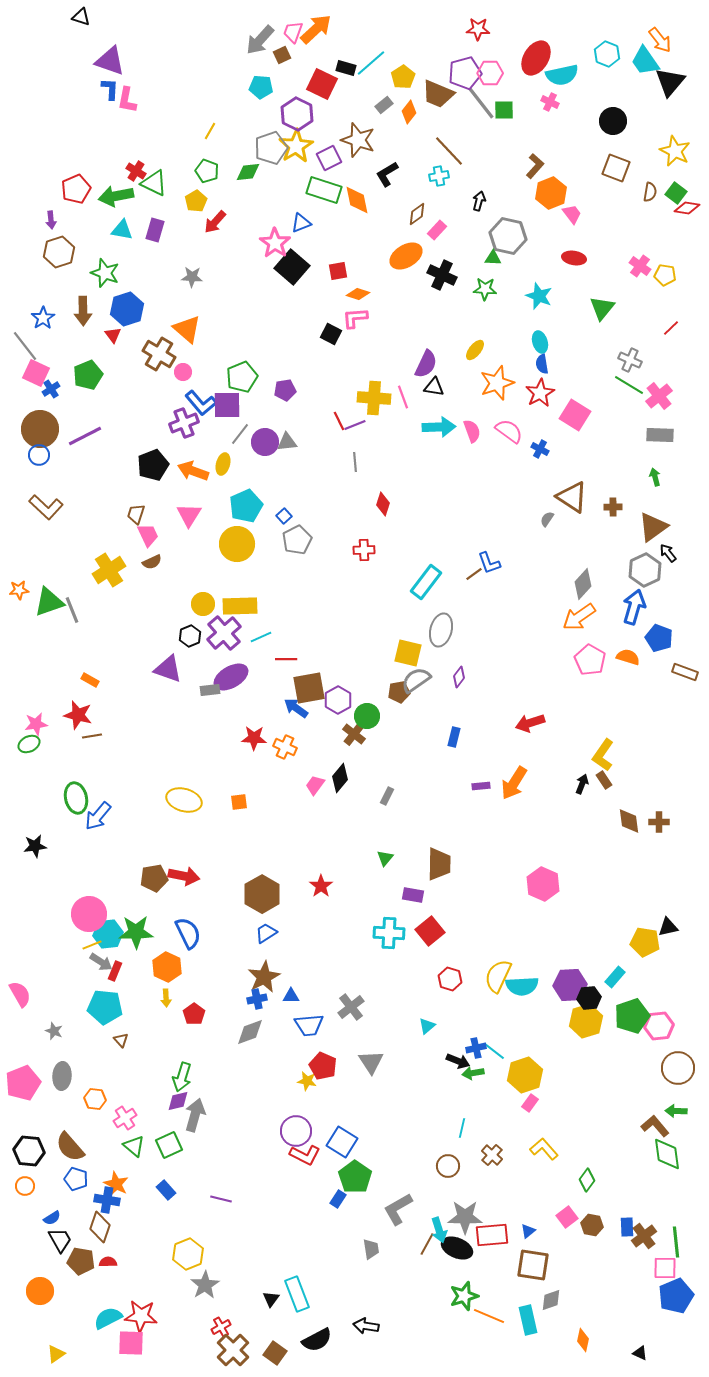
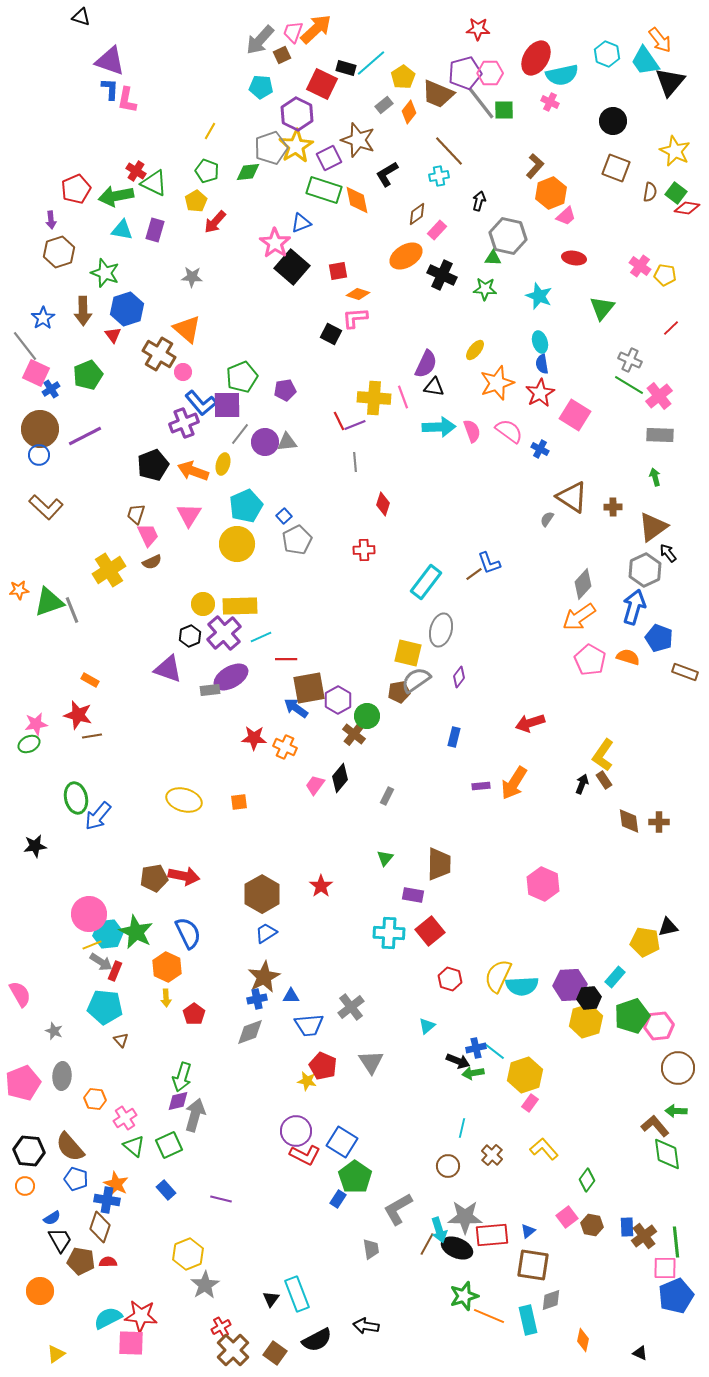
pink trapezoid at (572, 214): moved 6 px left, 2 px down; rotated 85 degrees clockwise
green star at (136, 932): rotated 28 degrees clockwise
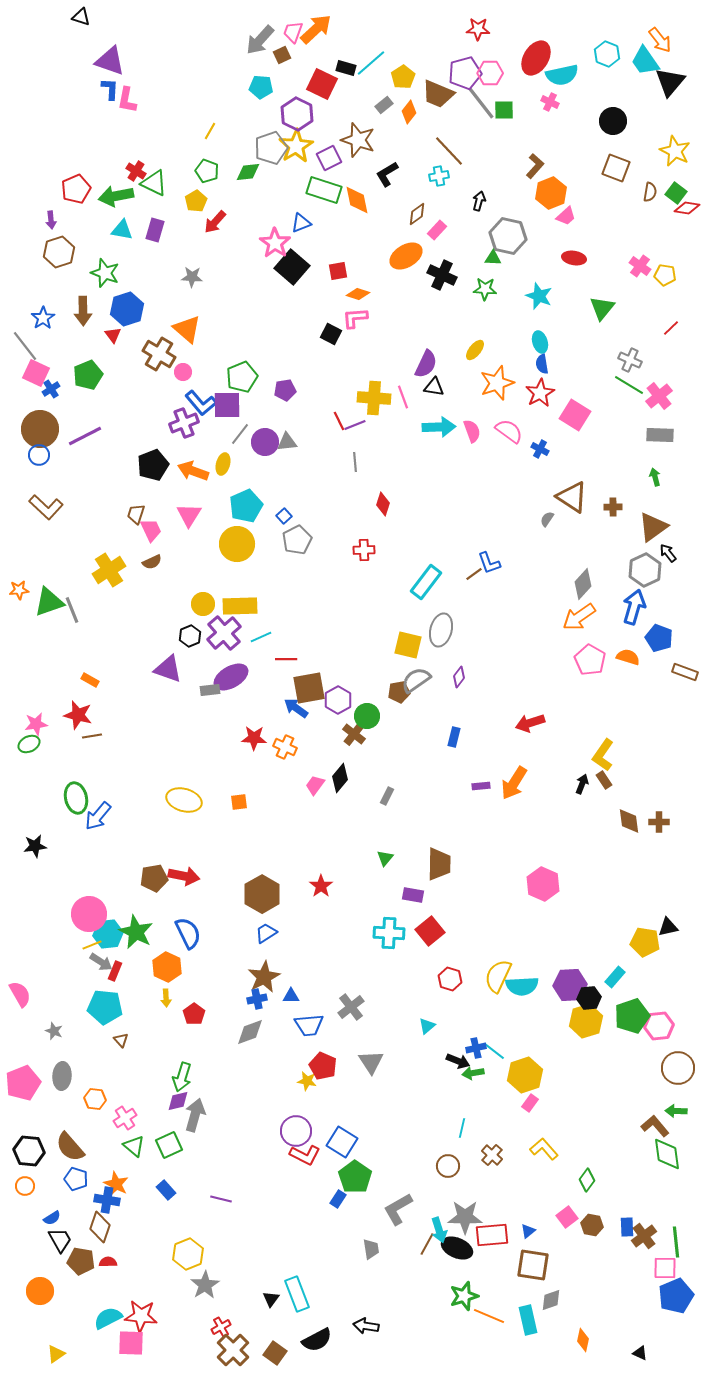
pink trapezoid at (148, 535): moved 3 px right, 5 px up
yellow square at (408, 653): moved 8 px up
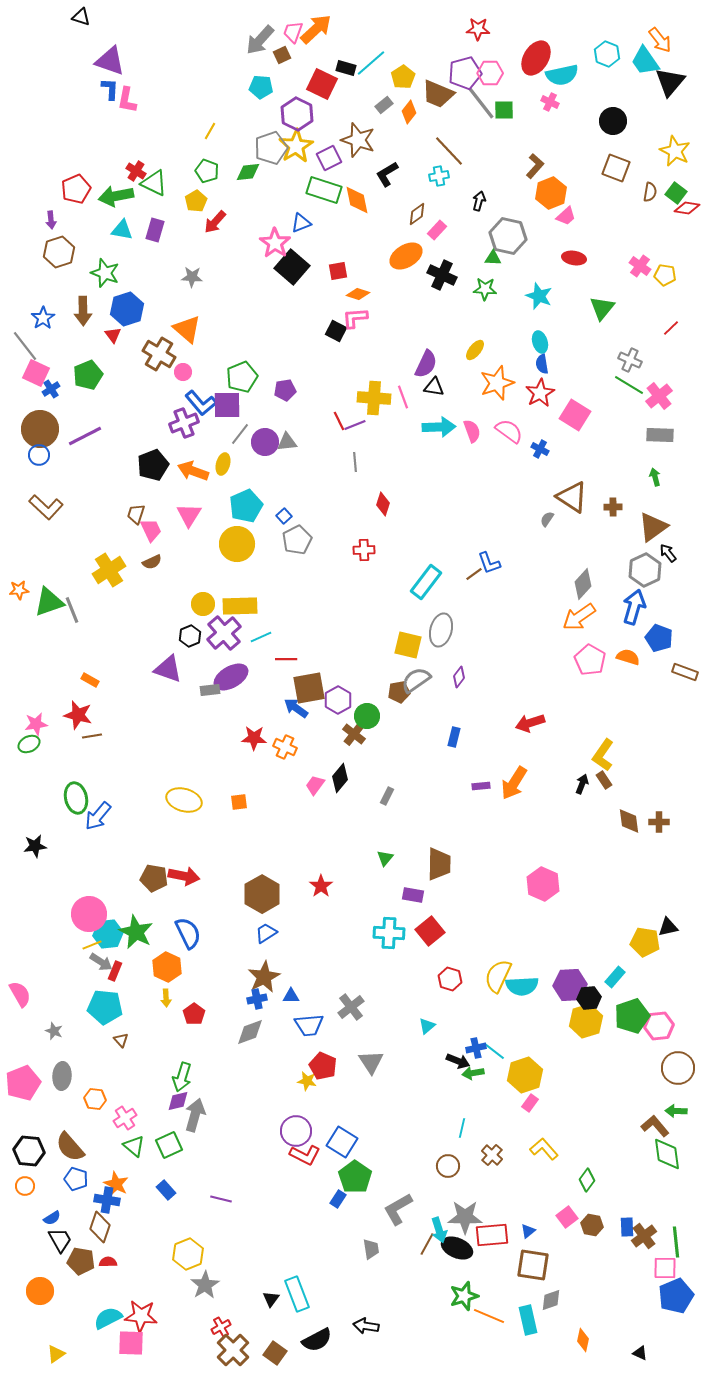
black square at (331, 334): moved 5 px right, 3 px up
brown pentagon at (154, 878): rotated 20 degrees clockwise
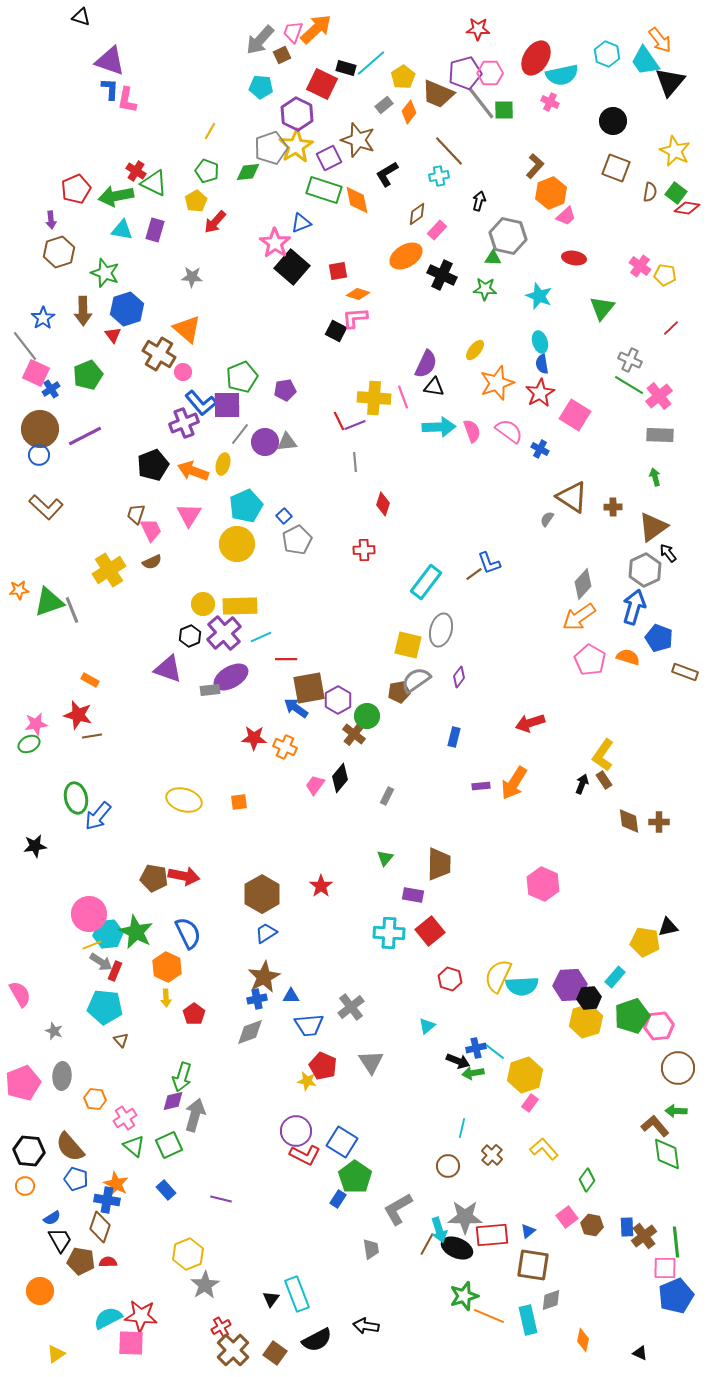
purple diamond at (178, 1101): moved 5 px left
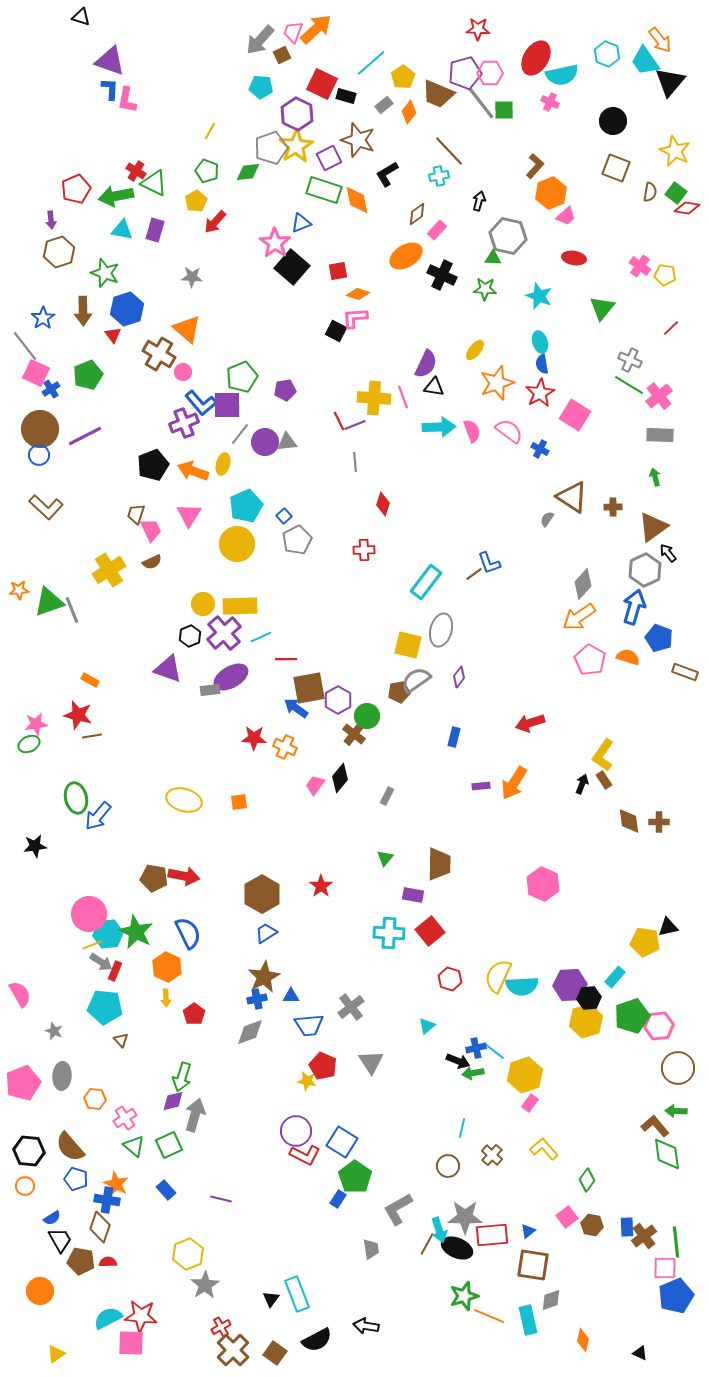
black rectangle at (346, 68): moved 28 px down
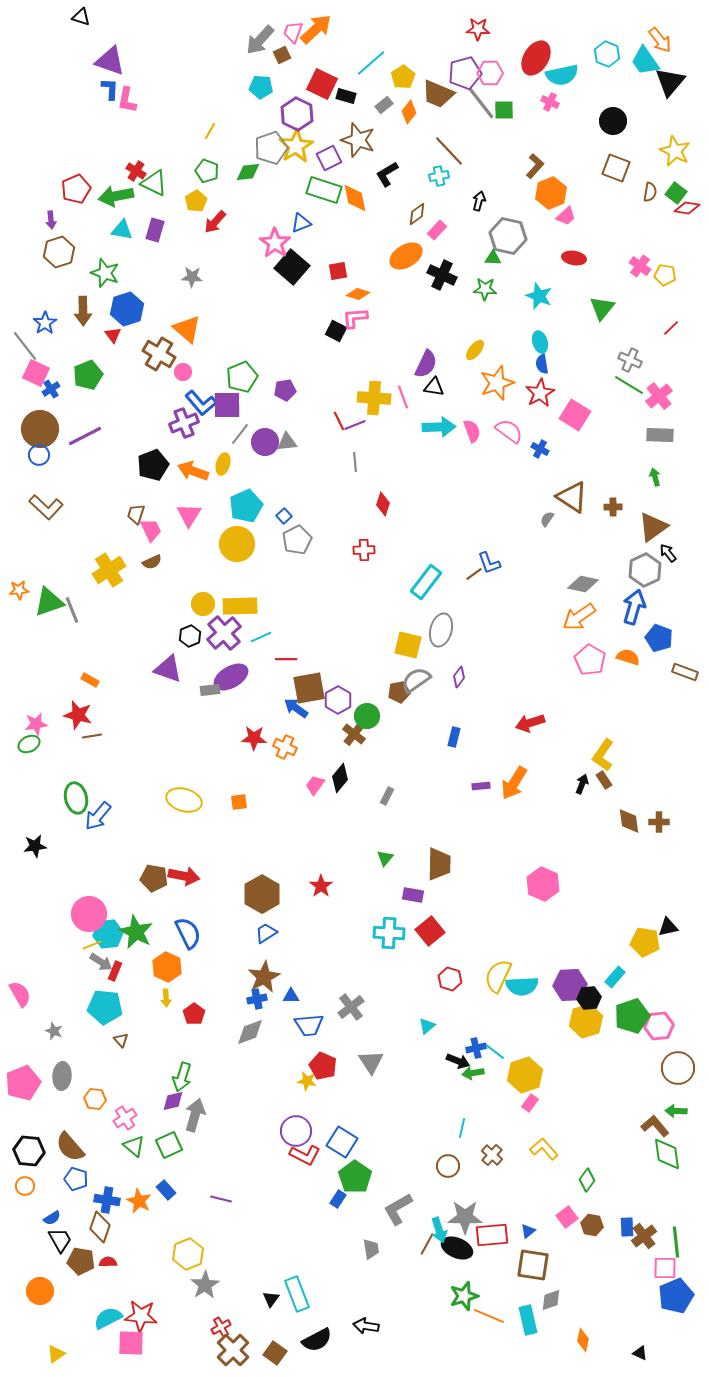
orange diamond at (357, 200): moved 2 px left, 2 px up
blue star at (43, 318): moved 2 px right, 5 px down
gray diamond at (583, 584): rotated 60 degrees clockwise
orange star at (116, 1184): moved 23 px right, 17 px down
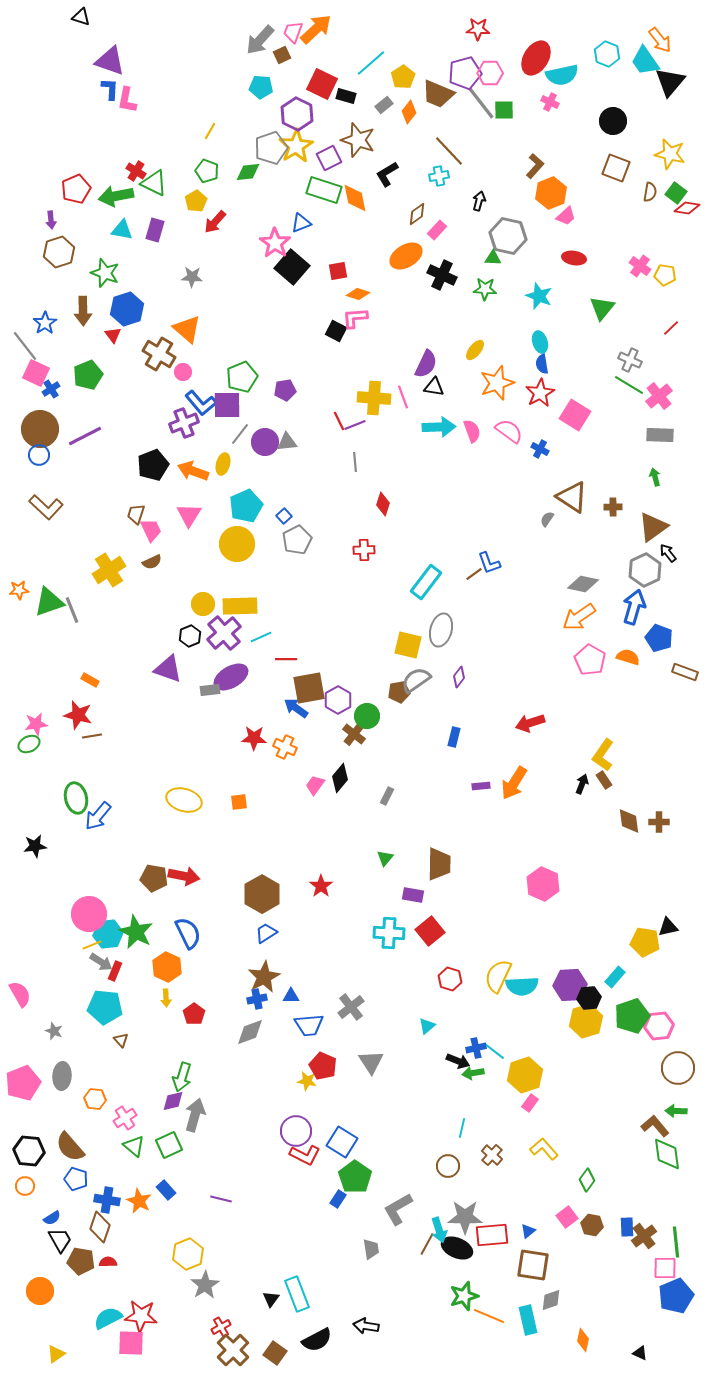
yellow star at (675, 151): moved 5 px left, 3 px down; rotated 12 degrees counterclockwise
